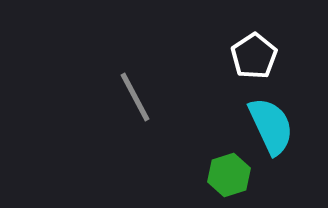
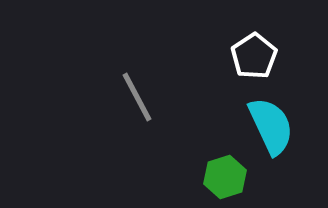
gray line: moved 2 px right
green hexagon: moved 4 px left, 2 px down
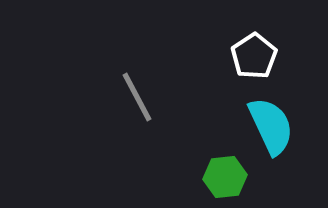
green hexagon: rotated 12 degrees clockwise
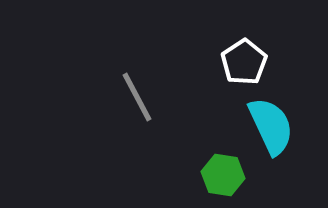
white pentagon: moved 10 px left, 6 px down
green hexagon: moved 2 px left, 2 px up; rotated 15 degrees clockwise
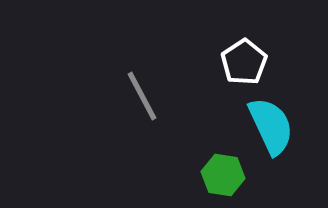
gray line: moved 5 px right, 1 px up
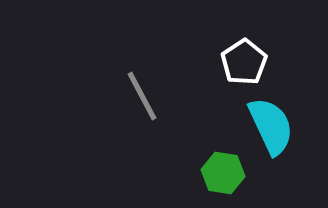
green hexagon: moved 2 px up
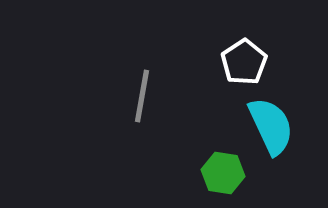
gray line: rotated 38 degrees clockwise
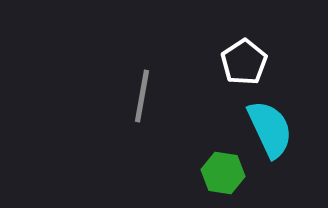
cyan semicircle: moved 1 px left, 3 px down
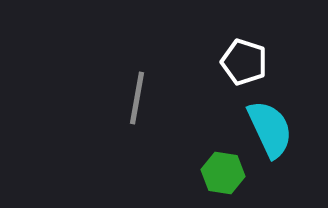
white pentagon: rotated 21 degrees counterclockwise
gray line: moved 5 px left, 2 px down
